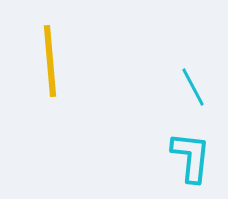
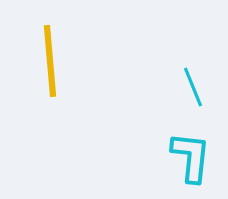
cyan line: rotated 6 degrees clockwise
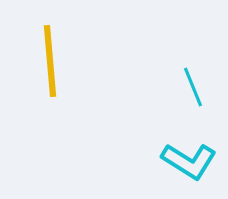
cyan L-shape: moved 2 px left, 4 px down; rotated 116 degrees clockwise
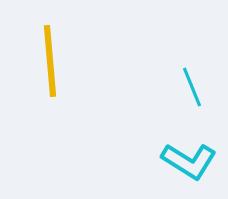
cyan line: moved 1 px left
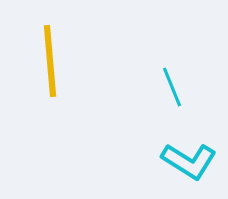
cyan line: moved 20 px left
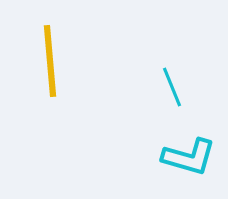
cyan L-shape: moved 4 px up; rotated 16 degrees counterclockwise
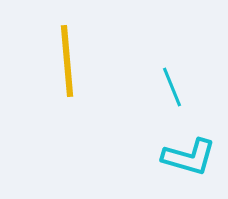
yellow line: moved 17 px right
